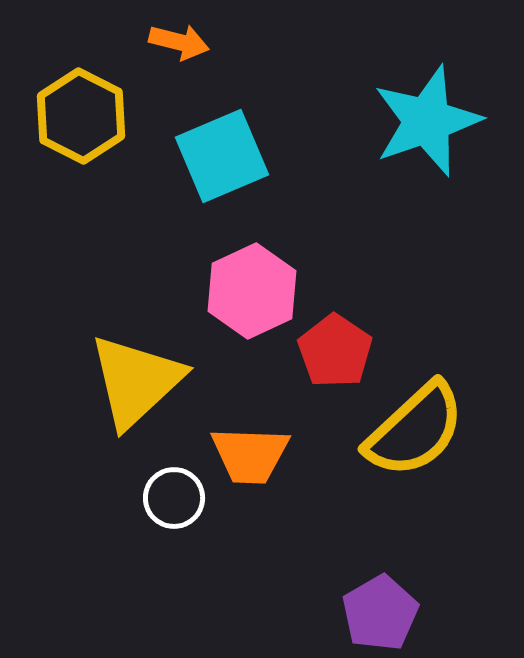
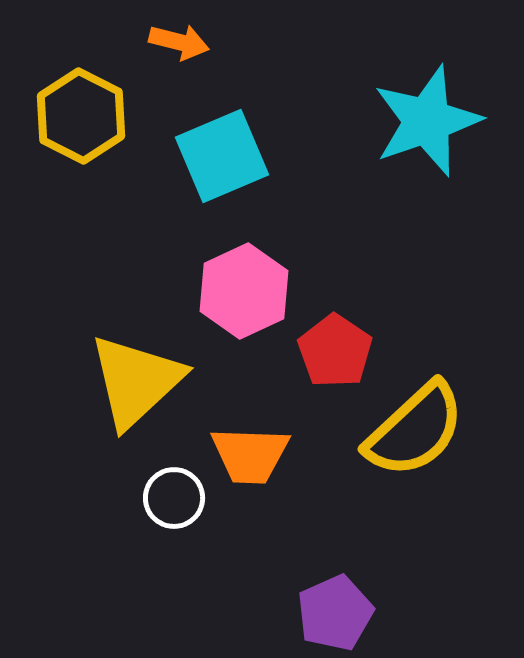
pink hexagon: moved 8 px left
purple pentagon: moved 45 px left; rotated 6 degrees clockwise
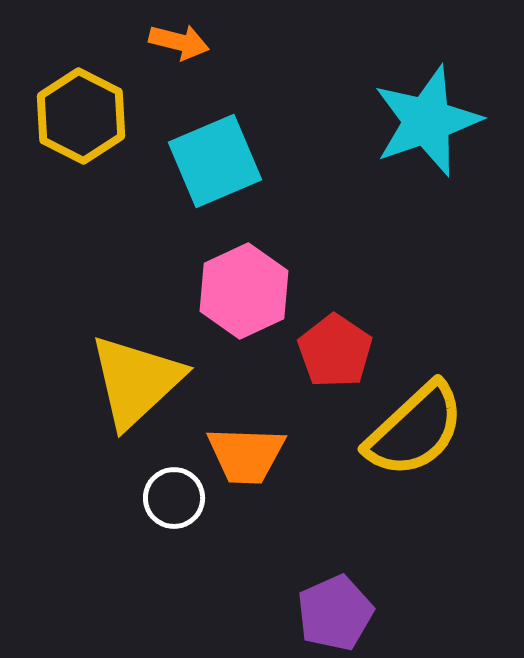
cyan square: moved 7 px left, 5 px down
orange trapezoid: moved 4 px left
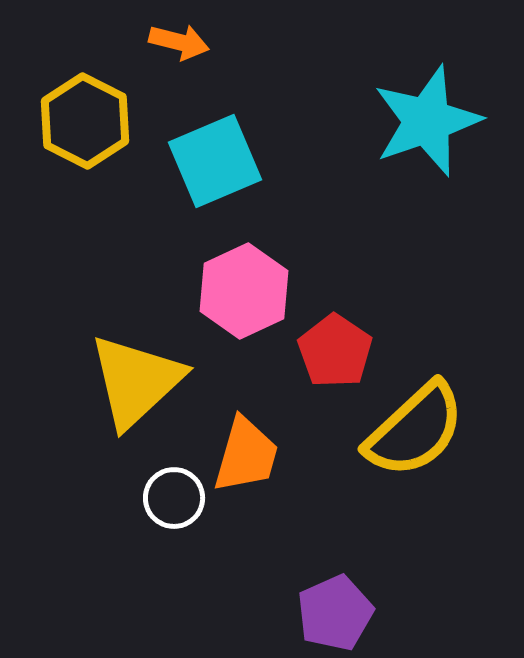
yellow hexagon: moved 4 px right, 5 px down
orange trapezoid: rotated 76 degrees counterclockwise
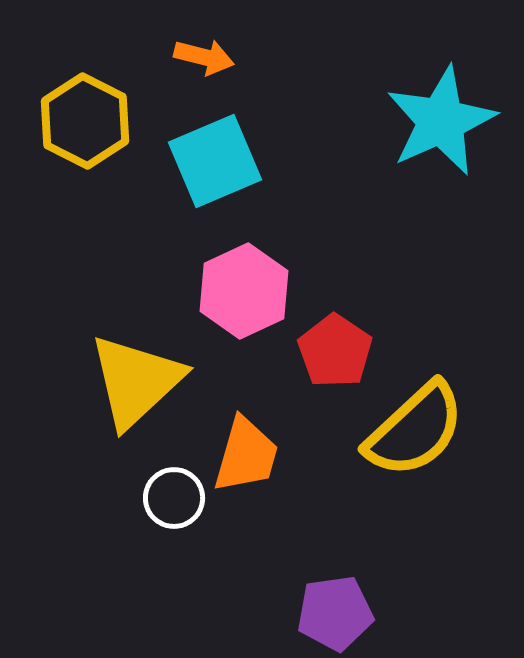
orange arrow: moved 25 px right, 15 px down
cyan star: moved 14 px right; rotated 5 degrees counterclockwise
purple pentagon: rotated 16 degrees clockwise
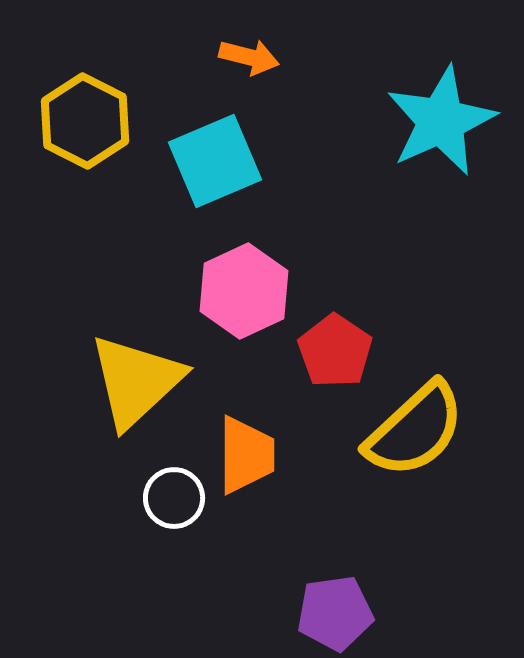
orange arrow: moved 45 px right
orange trapezoid: rotated 16 degrees counterclockwise
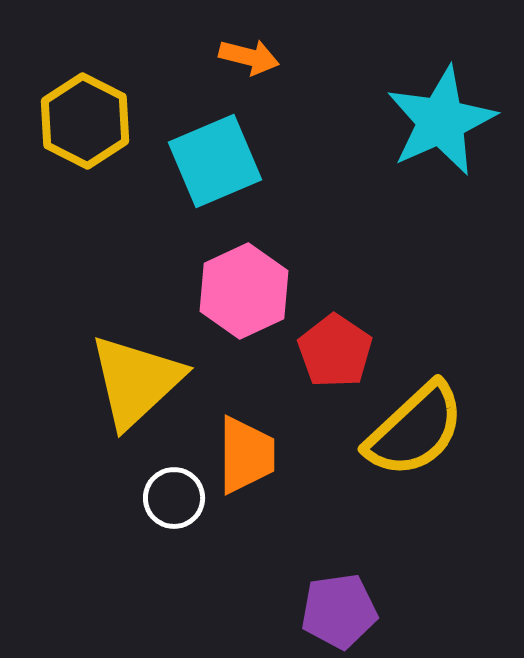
purple pentagon: moved 4 px right, 2 px up
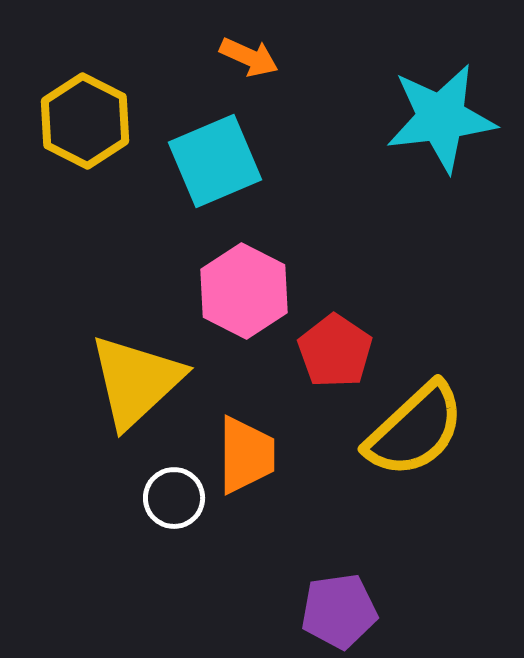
orange arrow: rotated 10 degrees clockwise
cyan star: moved 3 px up; rotated 17 degrees clockwise
pink hexagon: rotated 8 degrees counterclockwise
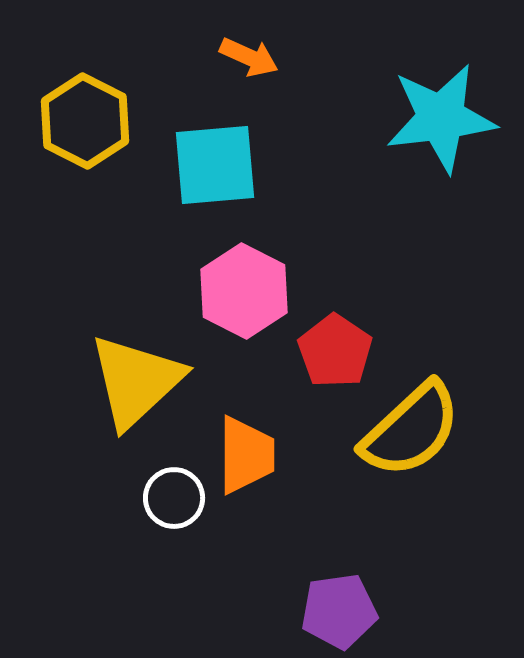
cyan square: moved 4 px down; rotated 18 degrees clockwise
yellow semicircle: moved 4 px left
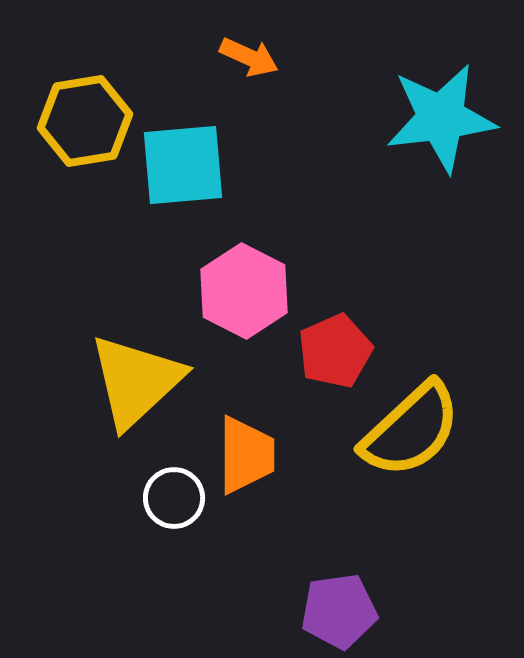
yellow hexagon: rotated 24 degrees clockwise
cyan square: moved 32 px left
red pentagon: rotated 14 degrees clockwise
